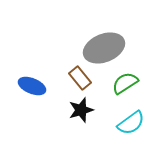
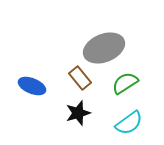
black star: moved 3 px left, 3 px down
cyan semicircle: moved 2 px left
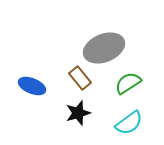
green semicircle: moved 3 px right
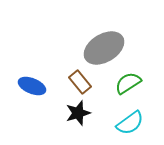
gray ellipse: rotated 9 degrees counterclockwise
brown rectangle: moved 4 px down
cyan semicircle: moved 1 px right
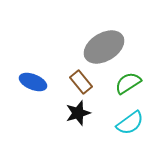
gray ellipse: moved 1 px up
brown rectangle: moved 1 px right
blue ellipse: moved 1 px right, 4 px up
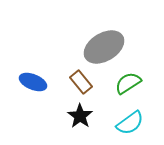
black star: moved 2 px right, 3 px down; rotated 20 degrees counterclockwise
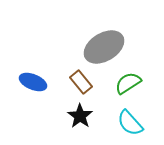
cyan semicircle: rotated 84 degrees clockwise
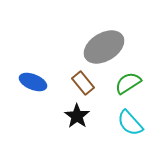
brown rectangle: moved 2 px right, 1 px down
black star: moved 3 px left
